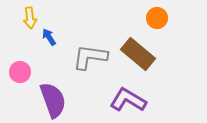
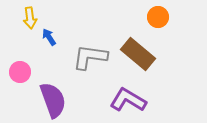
orange circle: moved 1 px right, 1 px up
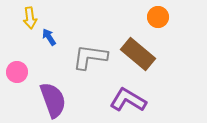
pink circle: moved 3 px left
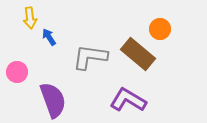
orange circle: moved 2 px right, 12 px down
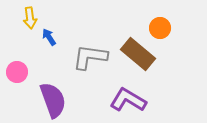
orange circle: moved 1 px up
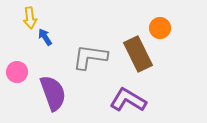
blue arrow: moved 4 px left
brown rectangle: rotated 24 degrees clockwise
purple semicircle: moved 7 px up
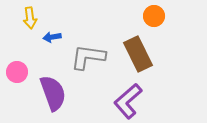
orange circle: moved 6 px left, 12 px up
blue arrow: moved 7 px right; rotated 66 degrees counterclockwise
gray L-shape: moved 2 px left
purple L-shape: moved 1 px down; rotated 72 degrees counterclockwise
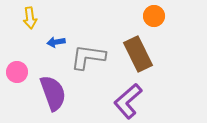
blue arrow: moved 4 px right, 5 px down
